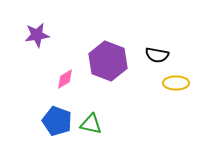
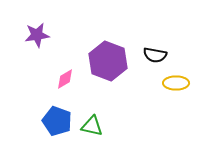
black semicircle: moved 2 px left
green triangle: moved 1 px right, 2 px down
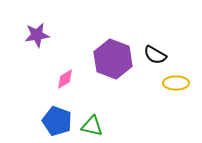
black semicircle: rotated 20 degrees clockwise
purple hexagon: moved 5 px right, 2 px up
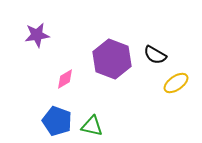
purple hexagon: moved 1 px left
yellow ellipse: rotated 35 degrees counterclockwise
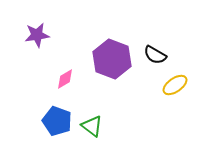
yellow ellipse: moved 1 px left, 2 px down
green triangle: rotated 25 degrees clockwise
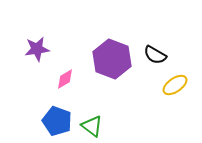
purple star: moved 14 px down
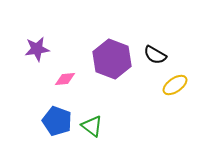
pink diamond: rotated 25 degrees clockwise
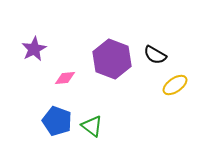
purple star: moved 3 px left; rotated 20 degrees counterclockwise
pink diamond: moved 1 px up
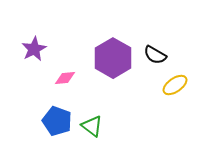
purple hexagon: moved 1 px right, 1 px up; rotated 9 degrees clockwise
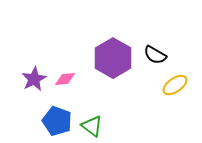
purple star: moved 30 px down
pink diamond: moved 1 px down
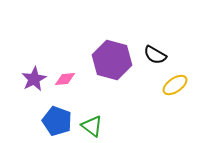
purple hexagon: moved 1 px left, 2 px down; rotated 15 degrees counterclockwise
